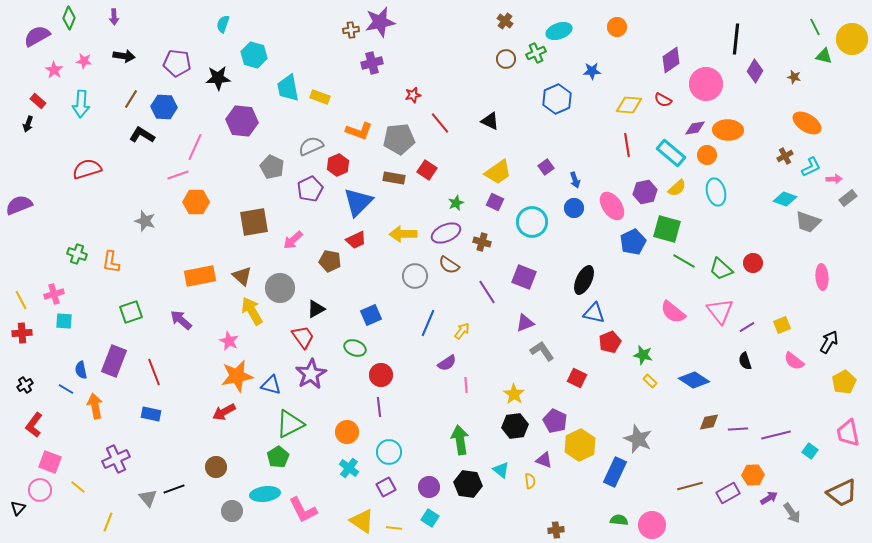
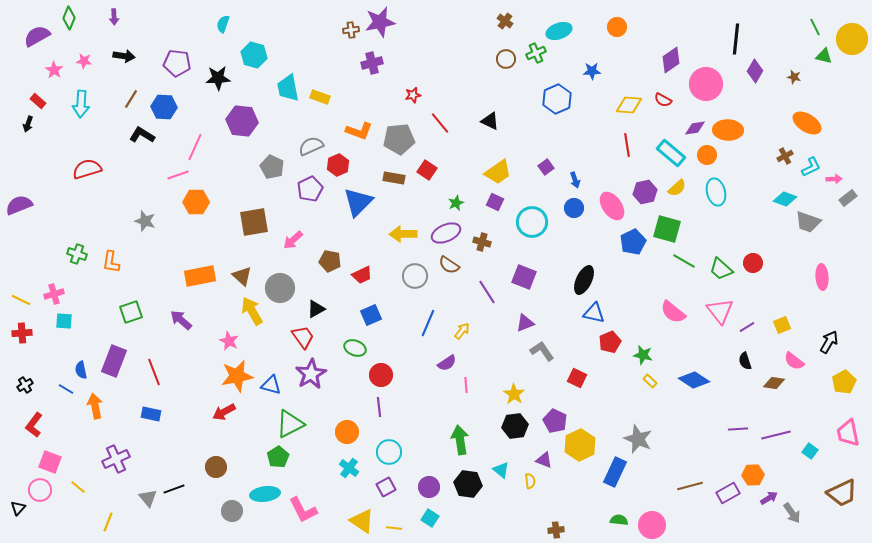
red trapezoid at (356, 240): moved 6 px right, 35 px down
yellow line at (21, 300): rotated 36 degrees counterclockwise
brown diamond at (709, 422): moved 65 px right, 39 px up; rotated 20 degrees clockwise
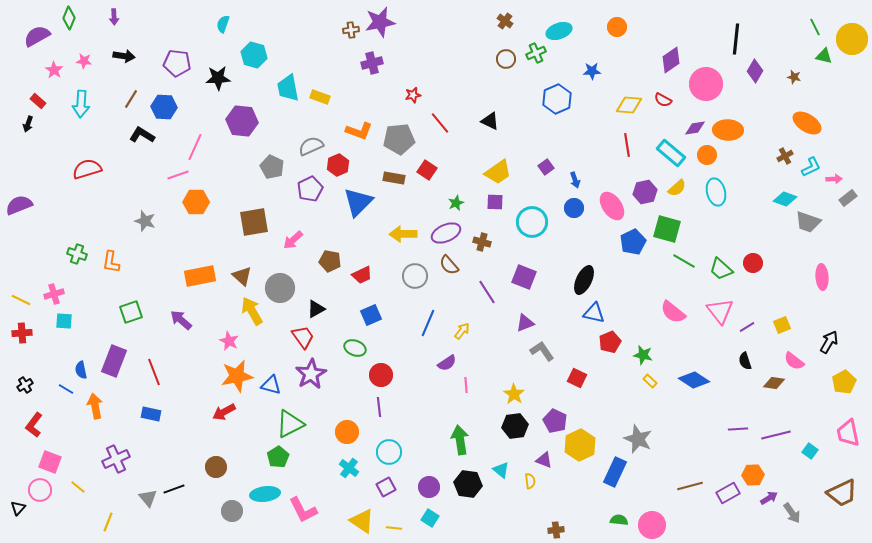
purple square at (495, 202): rotated 24 degrees counterclockwise
brown semicircle at (449, 265): rotated 15 degrees clockwise
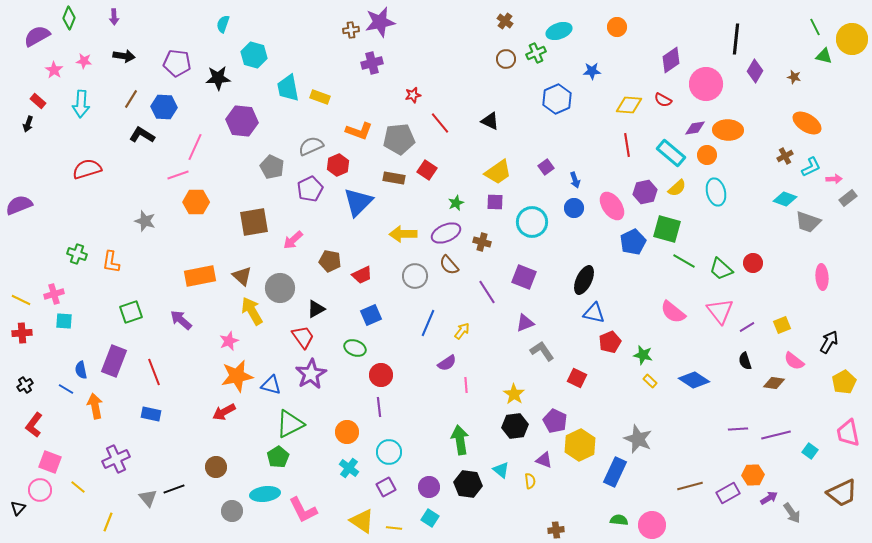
pink star at (229, 341): rotated 24 degrees clockwise
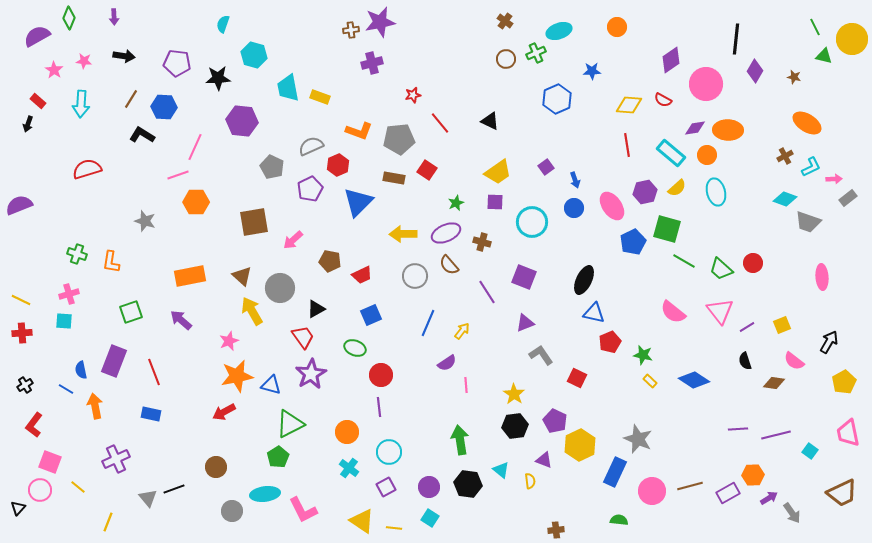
orange rectangle at (200, 276): moved 10 px left
pink cross at (54, 294): moved 15 px right
gray L-shape at (542, 351): moved 1 px left, 4 px down
pink circle at (652, 525): moved 34 px up
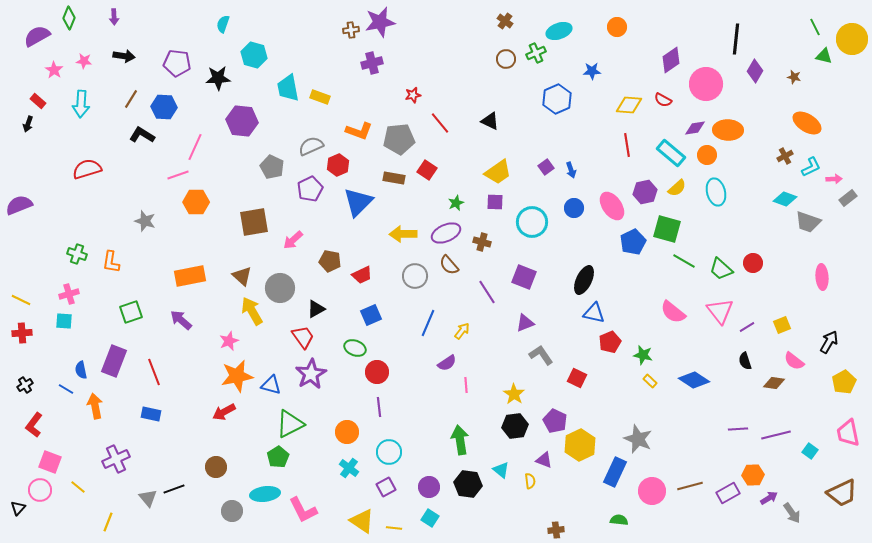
blue arrow at (575, 180): moved 4 px left, 10 px up
red circle at (381, 375): moved 4 px left, 3 px up
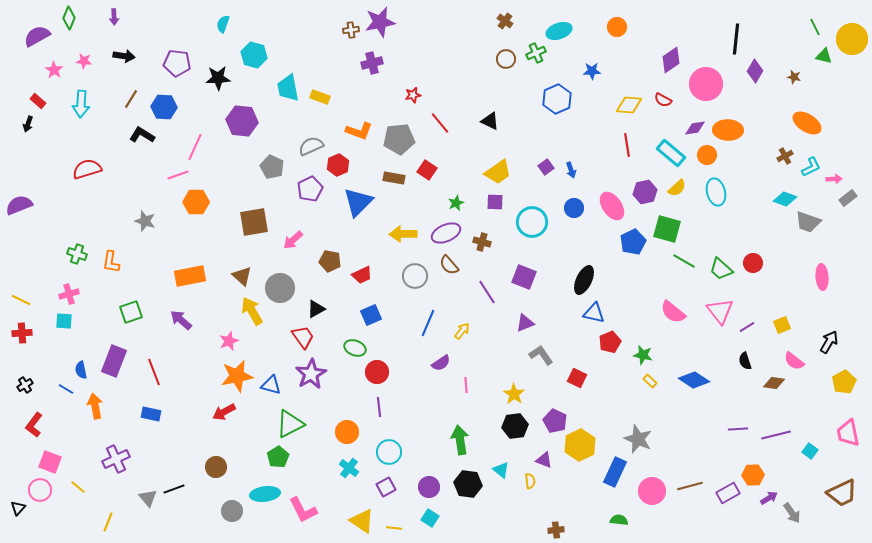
purple semicircle at (447, 363): moved 6 px left
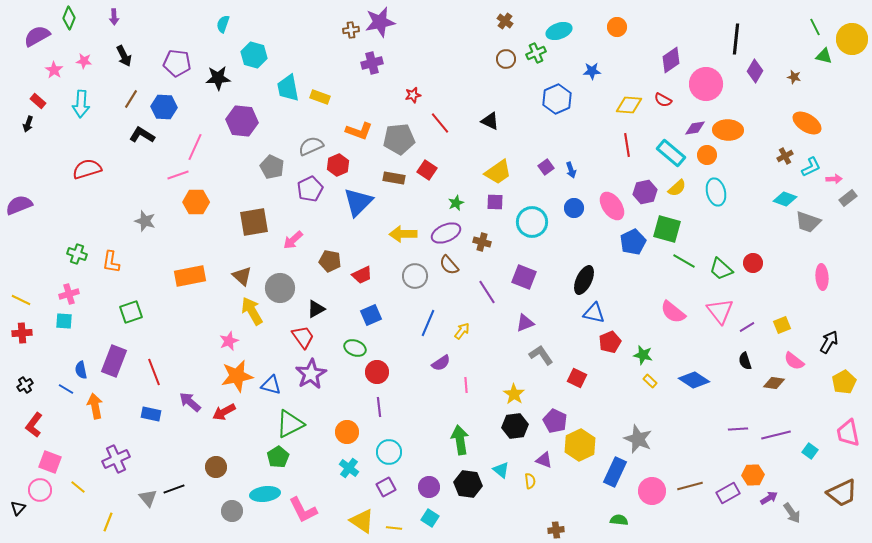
black arrow at (124, 56): rotated 55 degrees clockwise
purple arrow at (181, 320): moved 9 px right, 82 px down
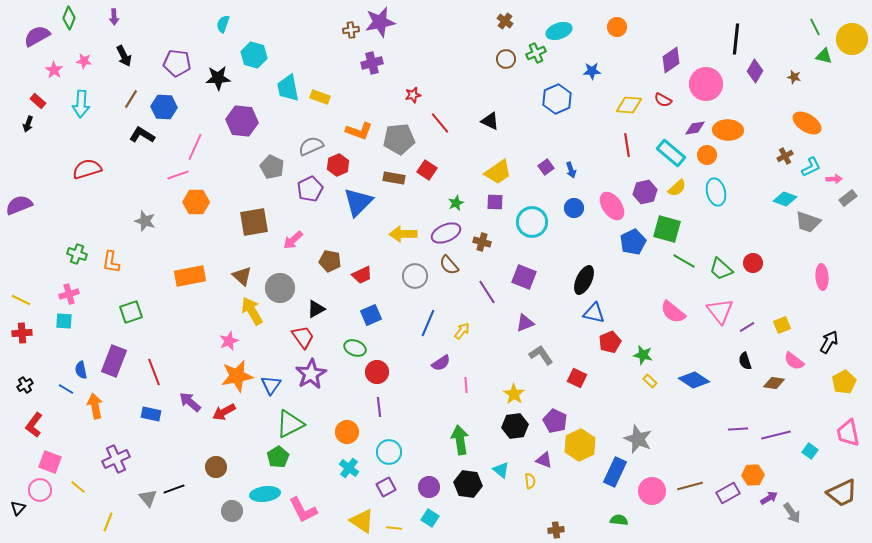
blue triangle at (271, 385): rotated 50 degrees clockwise
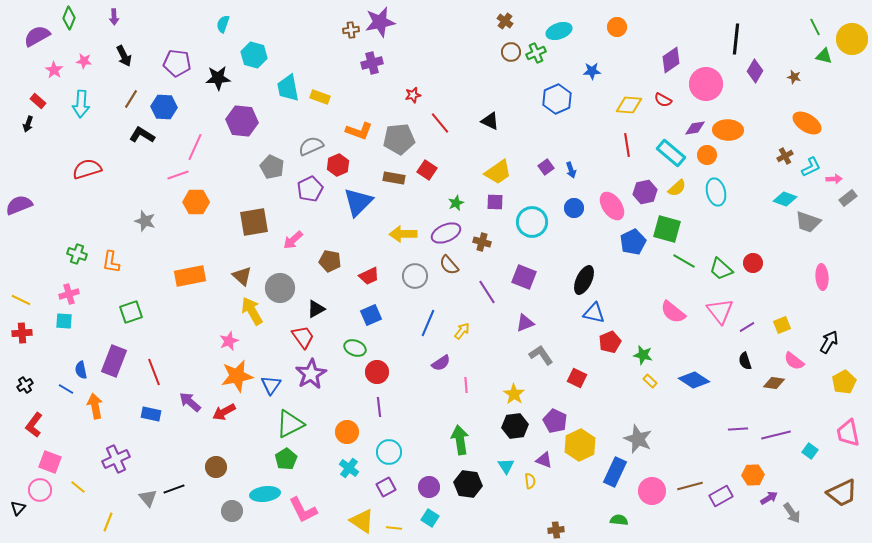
brown circle at (506, 59): moved 5 px right, 7 px up
red trapezoid at (362, 275): moved 7 px right, 1 px down
green pentagon at (278, 457): moved 8 px right, 2 px down
cyan triangle at (501, 470): moved 5 px right, 4 px up; rotated 18 degrees clockwise
purple rectangle at (728, 493): moved 7 px left, 3 px down
